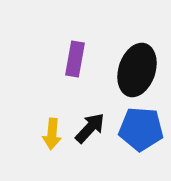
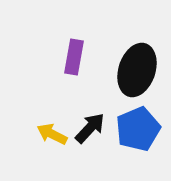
purple rectangle: moved 1 px left, 2 px up
blue pentagon: moved 3 px left; rotated 27 degrees counterclockwise
yellow arrow: rotated 112 degrees clockwise
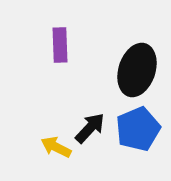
purple rectangle: moved 14 px left, 12 px up; rotated 12 degrees counterclockwise
yellow arrow: moved 4 px right, 13 px down
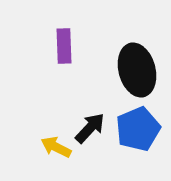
purple rectangle: moved 4 px right, 1 px down
black ellipse: rotated 33 degrees counterclockwise
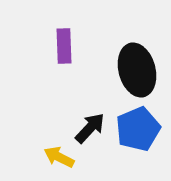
yellow arrow: moved 3 px right, 10 px down
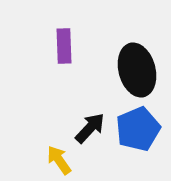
yellow arrow: moved 3 px down; rotated 28 degrees clockwise
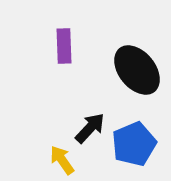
black ellipse: rotated 24 degrees counterclockwise
blue pentagon: moved 4 px left, 15 px down
yellow arrow: moved 3 px right
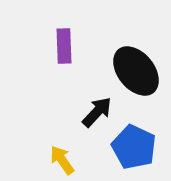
black ellipse: moved 1 px left, 1 px down
black arrow: moved 7 px right, 16 px up
blue pentagon: moved 3 px down; rotated 24 degrees counterclockwise
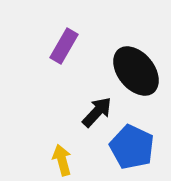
purple rectangle: rotated 32 degrees clockwise
blue pentagon: moved 2 px left
yellow arrow: rotated 20 degrees clockwise
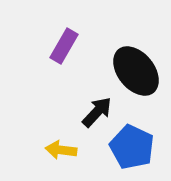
yellow arrow: moved 1 px left, 10 px up; rotated 68 degrees counterclockwise
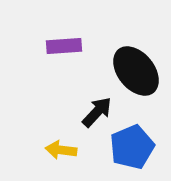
purple rectangle: rotated 56 degrees clockwise
blue pentagon: rotated 24 degrees clockwise
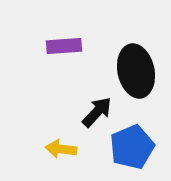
black ellipse: rotated 27 degrees clockwise
yellow arrow: moved 1 px up
